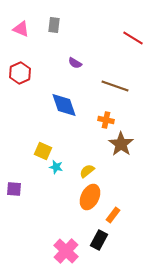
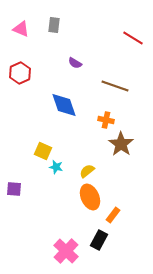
orange ellipse: rotated 50 degrees counterclockwise
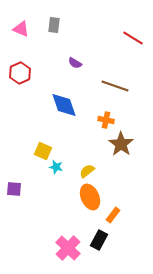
pink cross: moved 2 px right, 3 px up
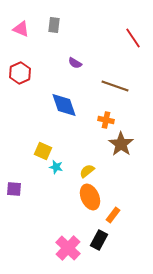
red line: rotated 25 degrees clockwise
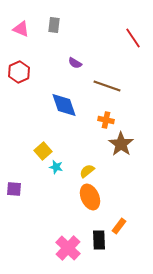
red hexagon: moved 1 px left, 1 px up
brown line: moved 8 px left
yellow square: rotated 24 degrees clockwise
orange rectangle: moved 6 px right, 11 px down
black rectangle: rotated 30 degrees counterclockwise
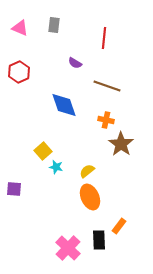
pink triangle: moved 1 px left, 1 px up
red line: moved 29 px left; rotated 40 degrees clockwise
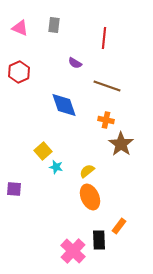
pink cross: moved 5 px right, 3 px down
